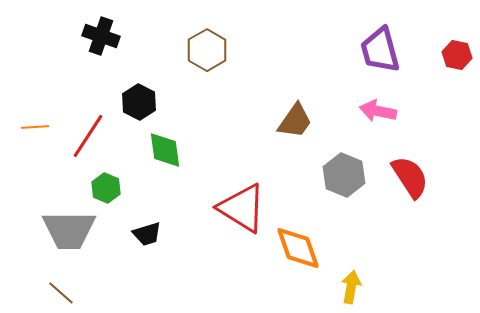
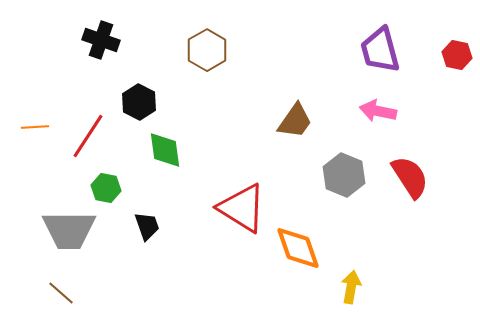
black cross: moved 4 px down
green hexagon: rotated 12 degrees counterclockwise
black trapezoid: moved 8 px up; rotated 92 degrees counterclockwise
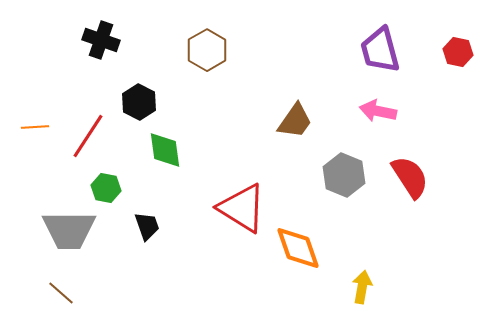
red hexagon: moved 1 px right, 3 px up
yellow arrow: moved 11 px right
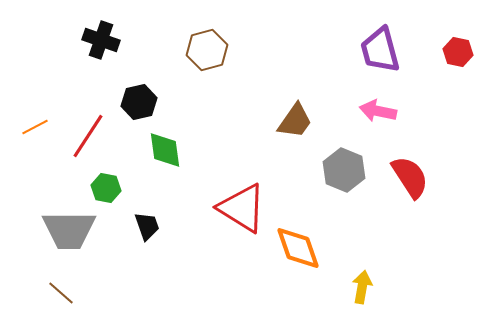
brown hexagon: rotated 15 degrees clockwise
black hexagon: rotated 20 degrees clockwise
orange line: rotated 24 degrees counterclockwise
gray hexagon: moved 5 px up
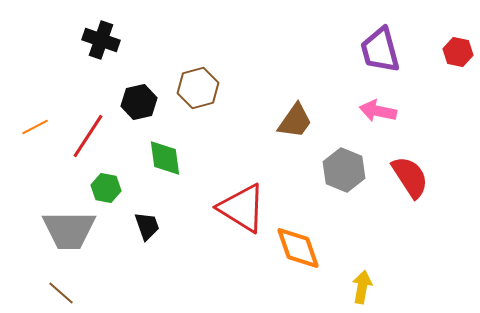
brown hexagon: moved 9 px left, 38 px down
green diamond: moved 8 px down
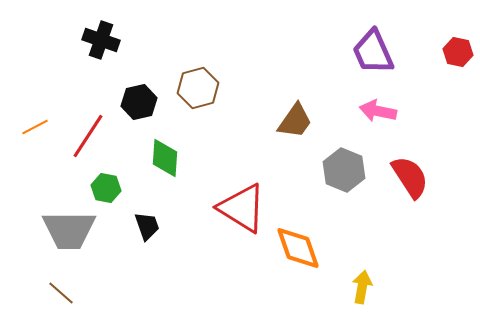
purple trapezoid: moved 7 px left, 2 px down; rotated 9 degrees counterclockwise
green diamond: rotated 12 degrees clockwise
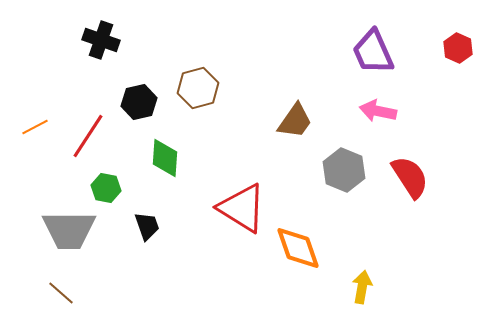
red hexagon: moved 4 px up; rotated 12 degrees clockwise
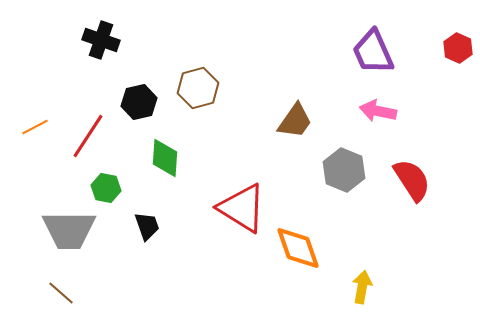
red semicircle: moved 2 px right, 3 px down
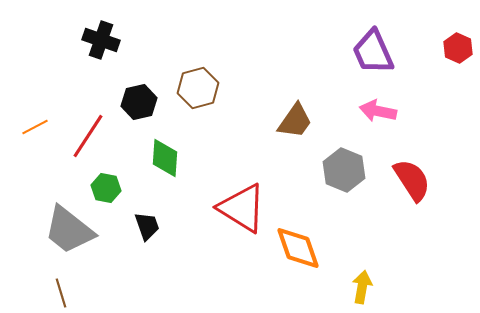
gray trapezoid: rotated 38 degrees clockwise
brown line: rotated 32 degrees clockwise
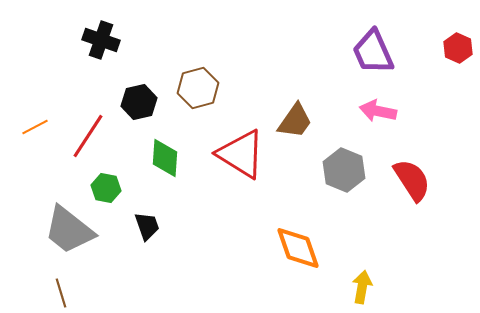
red triangle: moved 1 px left, 54 px up
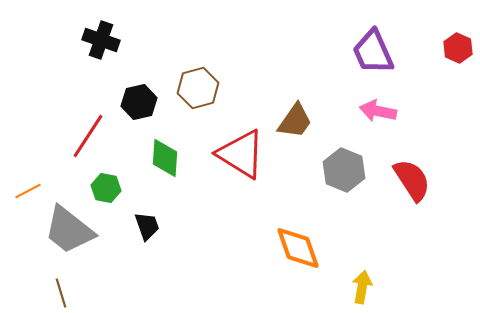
orange line: moved 7 px left, 64 px down
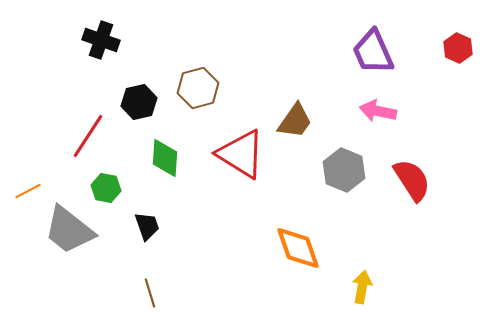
brown line: moved 89 px right
